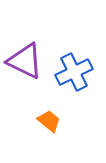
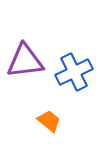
purple triangle: rotated 33 degrees counterclockwise
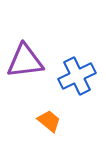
blue cross: moved 3 px right, 4 px down
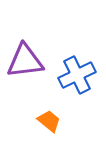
blue cross: moved 1 px up
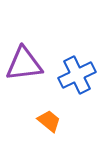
purple triangle: moved 1 px left, 3 px down
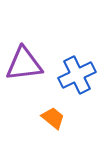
orange trapezoid: moved 4 px right, 3 px up
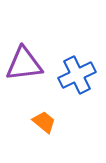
orange trapezoid: moved 9 px left, 4 px down
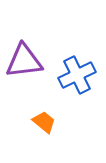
purple triangle: moved 3 px up
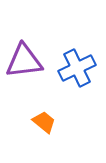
blue cross: moved 7 px up
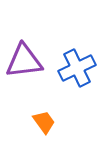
orange trapezoid: rotated 15 degrees clockwise
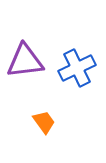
purple triangle: moved 1 px right
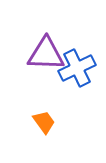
purple triangle: moved 21 px right, 7 px up; rotated 9 degrees clockwise
